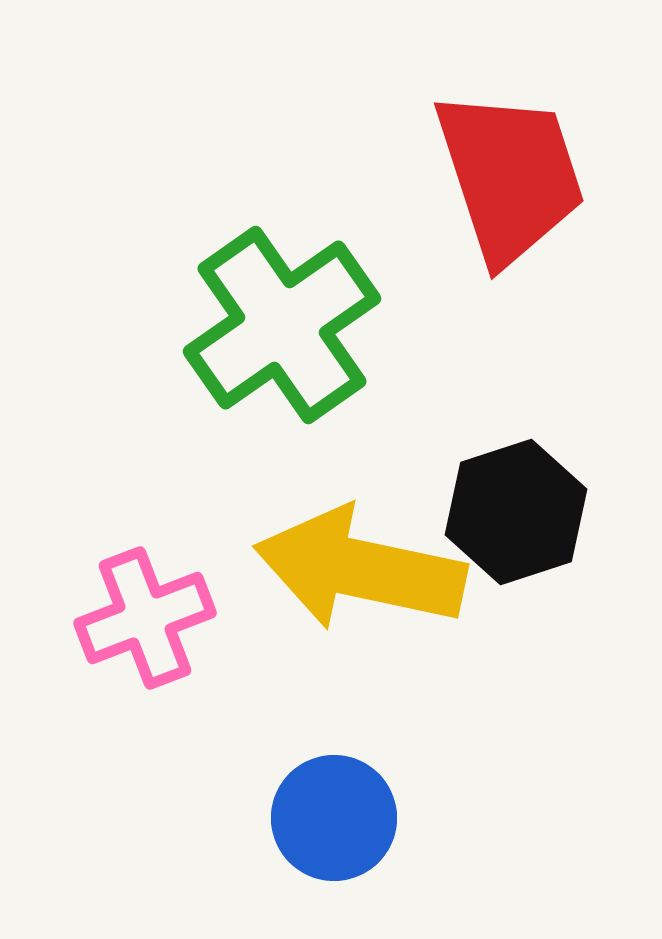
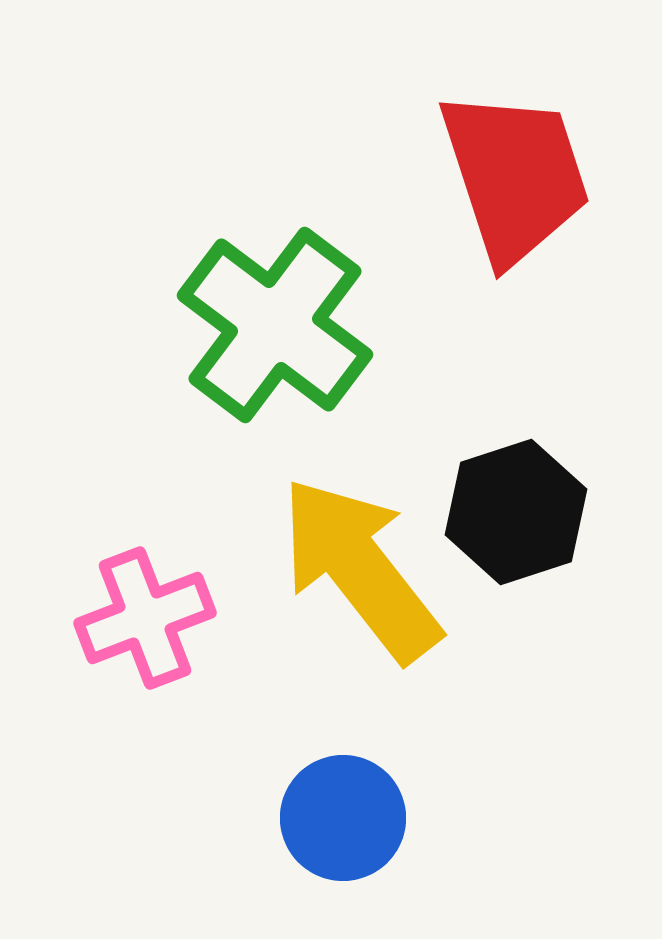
red trapezoid: moved 5 px right
green cross: moved 7 px left; rotated 18 degrees counterclockwise
yellow arrow: rotated 40 degrees clockwise
blue circle: moved 9 px right
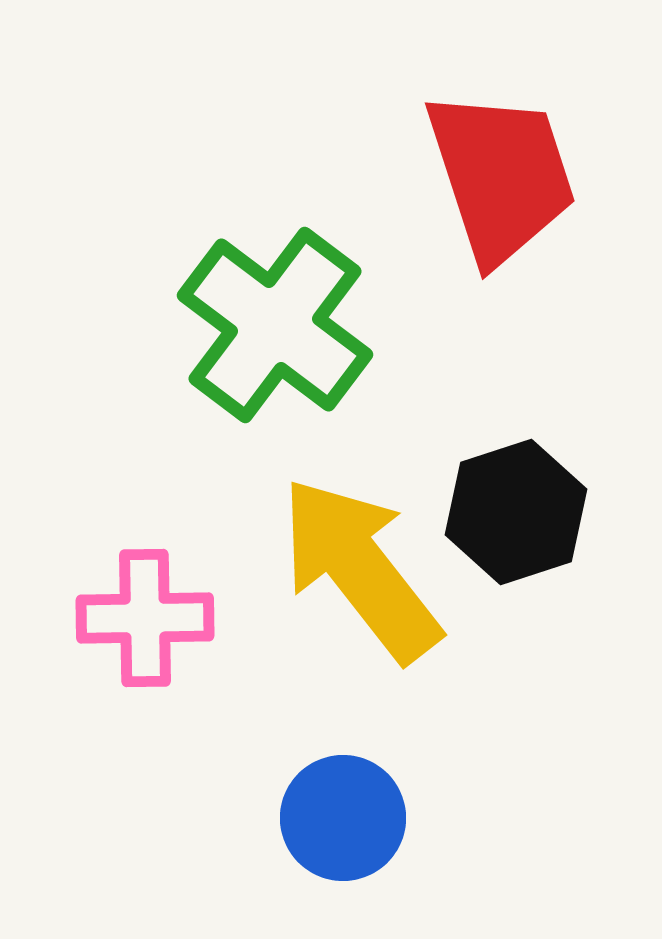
red trapezoid: moved 14 px left
pink cross: rotated 20 degrees clockwise
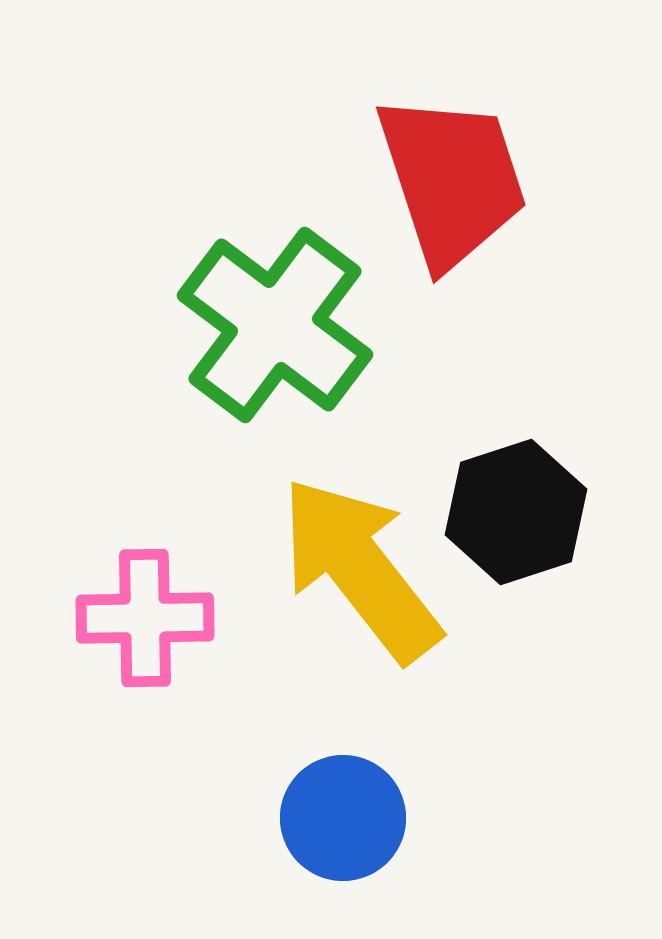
red trapezoid: moved 49 px left, 4 px down
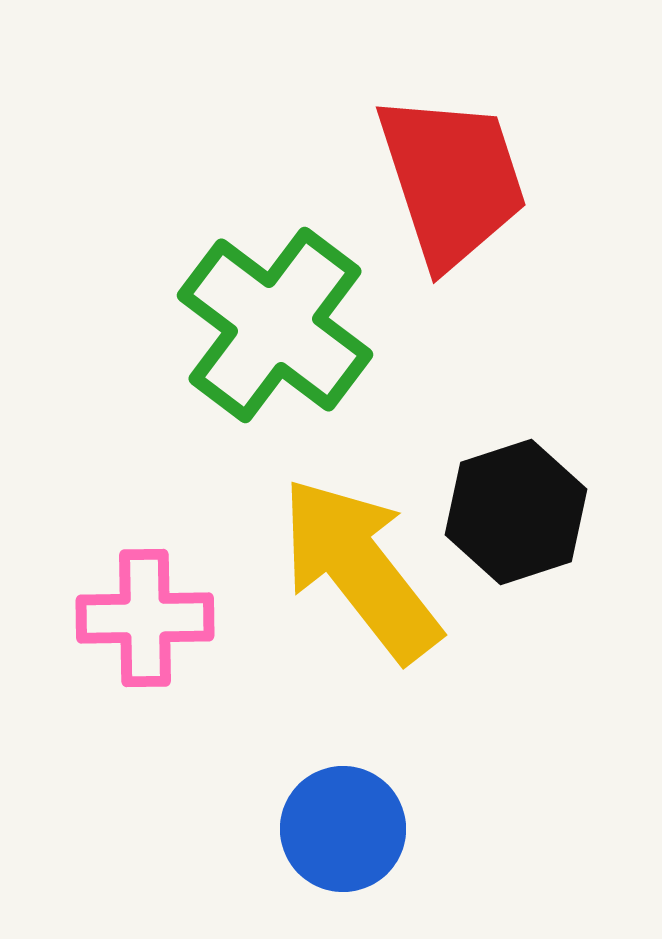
blue circle: moved 11 px down
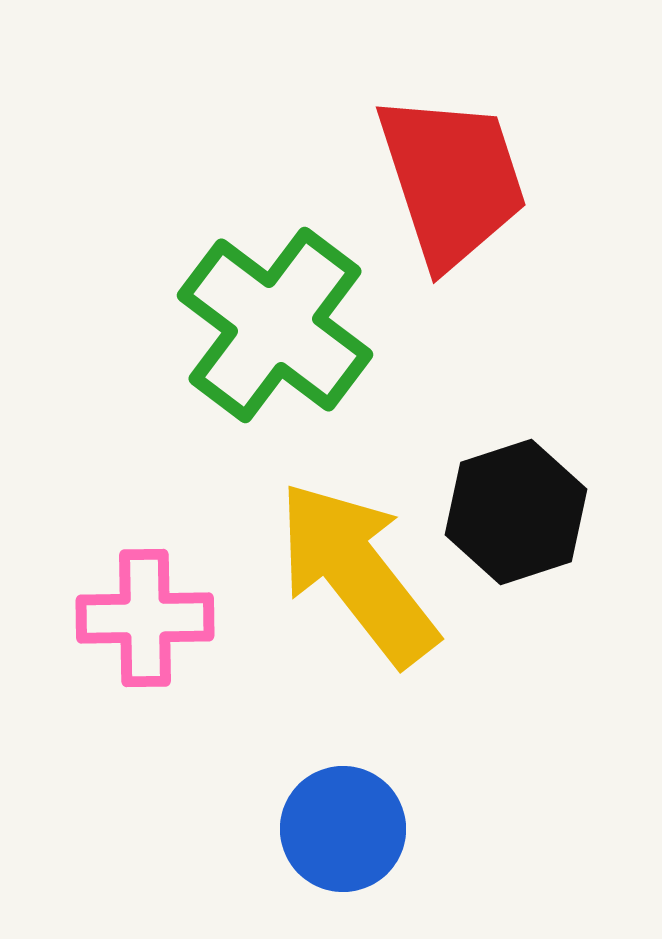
yellow arrow: moved 3 px left, 4 px down
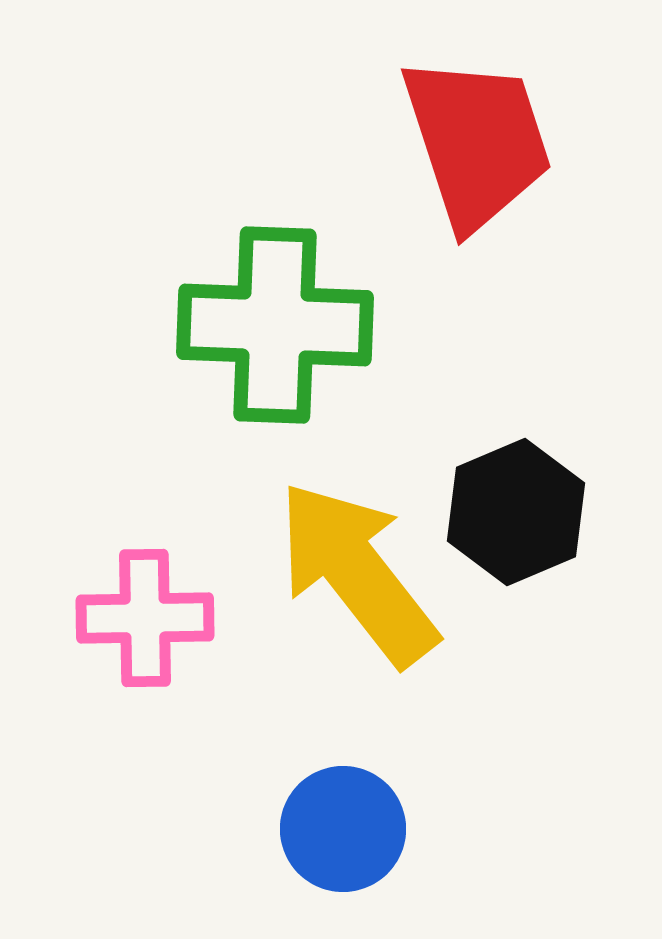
red trapezoid: moved 25 px right, 38 px up
green cross: rotated 35 degrees counterclockwise
black hexagon: rotated 5 degrees counterclockwise
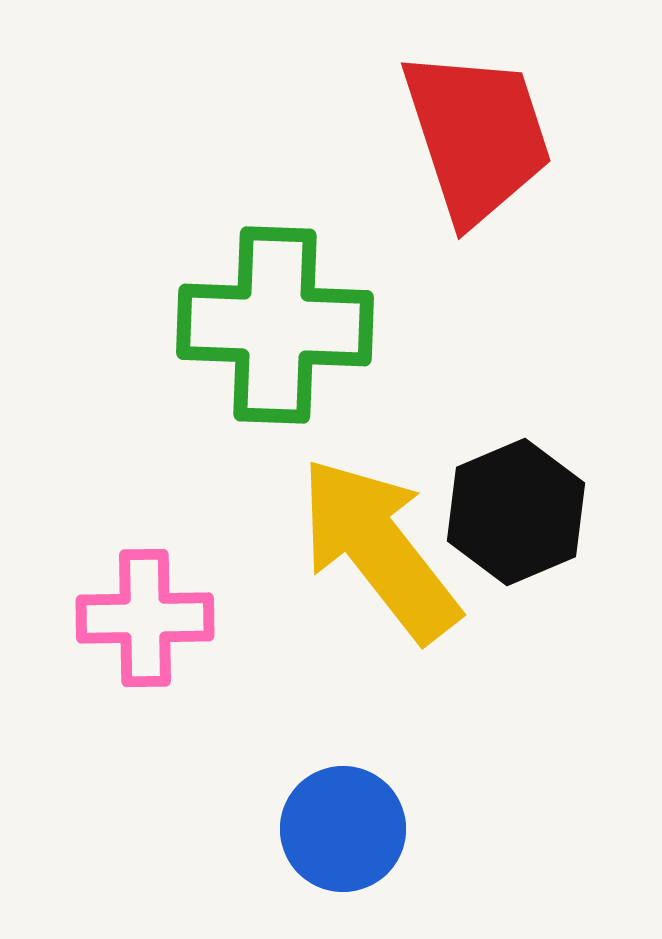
red trapezoid: moved 6 px up
yellow arrow: moved 22 px right, 24 px up
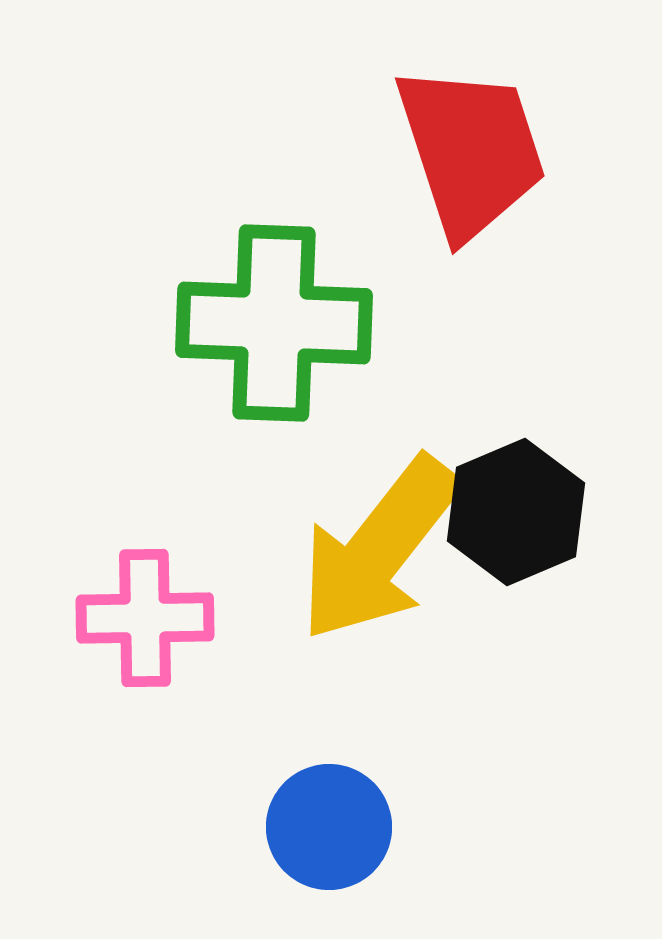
red trapezoid: moved 6 px left, 15 px down
green cross: moved 1 px left, 2 px up
yellow arrow: rotated 104 degrees counterclockwise
blue circle: moved 14 px left, 2 px up
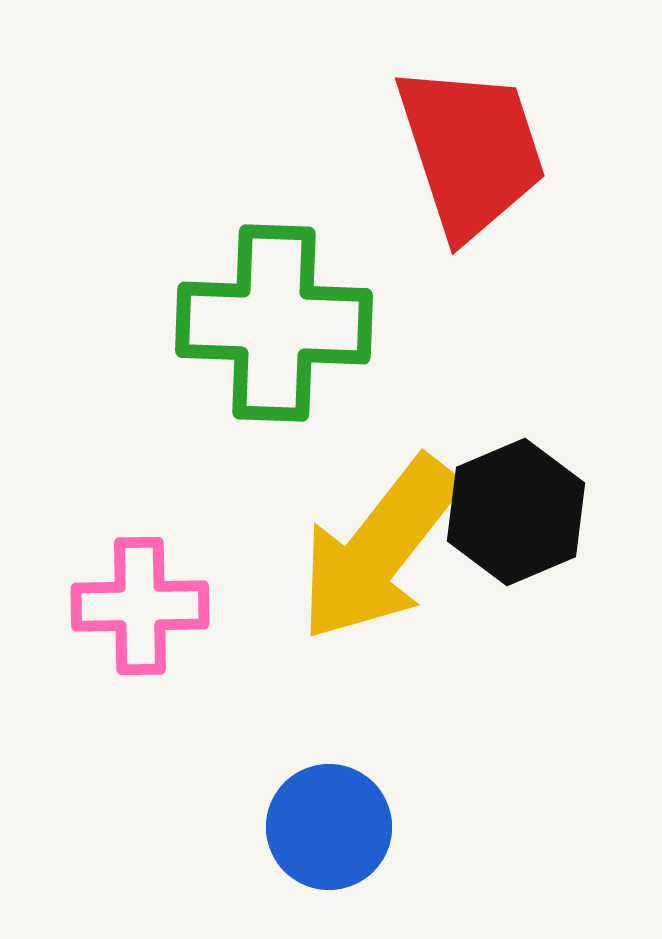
pink cross: moved 5 px left, 12 px up
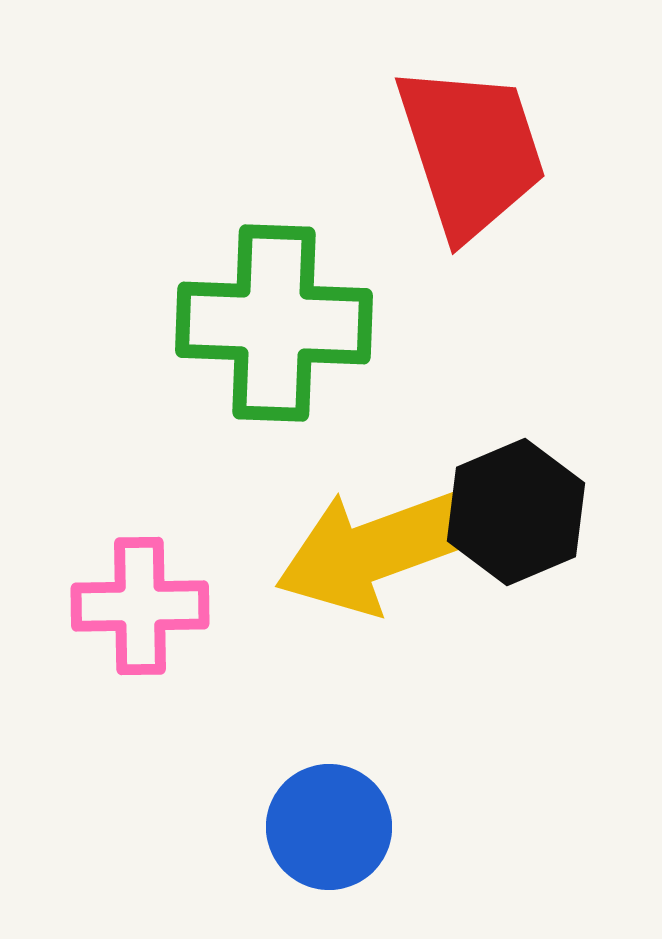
yellow arrow: rotated 32 degrees clockwise
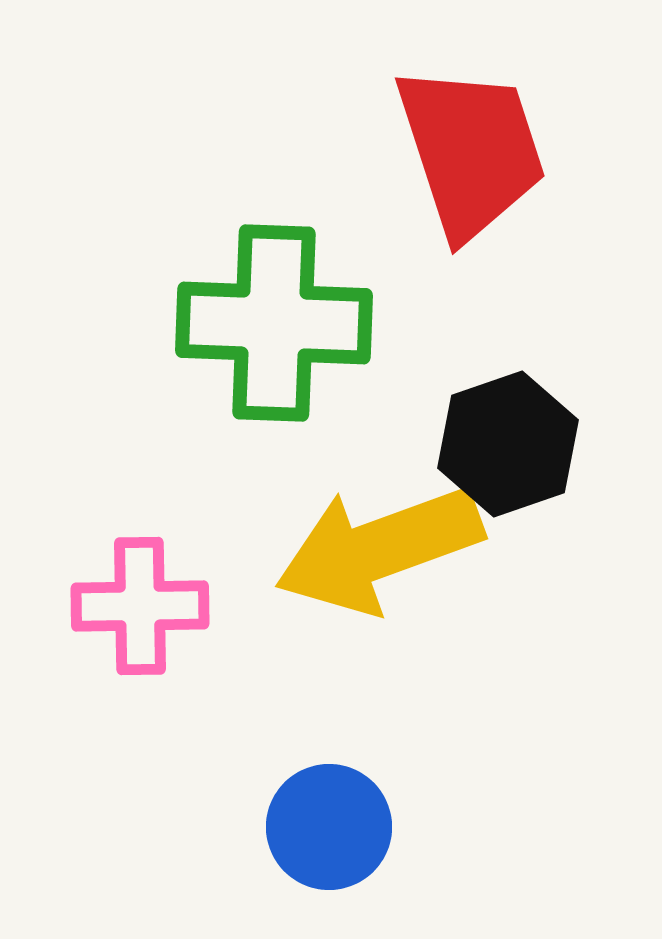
black hexagon: moved 8 px left, 68 px up; rotated 4 degrees clockwise
